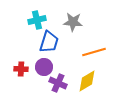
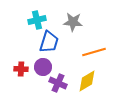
purple circle: moved 1 px left
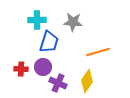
cyan cross: rotated 12 degrees clockwise
orange line: moved 4 px right
yellow diamond: rotated 25 degrees counterclockwise
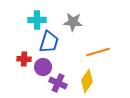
red cross: moved 3 px right, 10 px up
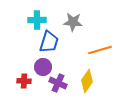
orange line: moved 2 px right, 2 px up
red cross: moved 22 px down
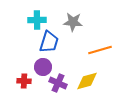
yellow diamond: rotated 40 degrees clockwise
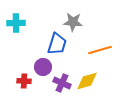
cyan cross: moved 21 px left, 3 px down
blue trapezoid: moved 8 px right, 2 px down
purple cross: moved 4 px right
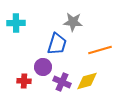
purple cross: moved 1 px up
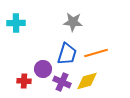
blue trapezoid: moved 10 px right, 10 px down
orange line: moved 4 px left, 3 px down
purple circle: moved 2 px down
